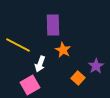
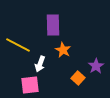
pink square: rotated 24 degrees clockwise
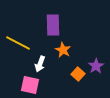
yellow line: moved 2 px up
orange square: moved 4 px up
pink square: rotated 18 degrees clockwise
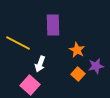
orange star: moved 14 px right
purple star: rotated 21 degrees clockwise
pink square: rotated 30 degrees clockwise
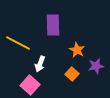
orange square: moved 6 px left
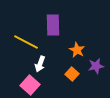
yellow line: moved 8 px right, 1 px up
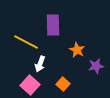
orange square: moved 9 px left, 10 px down
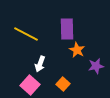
purple rectangle: moved 14 px right, 4 px down
yellow line: moved 8 px up
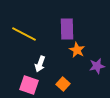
yellow line: moved 2 px left
purple star: moved 1 px right
pink square: moved 1 px left; rotated 24 degrees counterclockwise
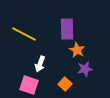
purple star: moved 12 px left, 3 px down
orange square: moved 2 px right
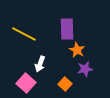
pink square: moved 3 px left, 2 px up; rotated 24 degrees clockwise
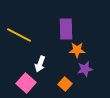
purple rectangle: moved 1 px left
yellow line: moved 5 px left, 1 px down
orange star: rotated 28 degrees counterclockwise
